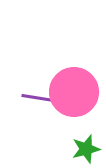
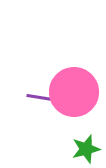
purple line: moved 5 px right
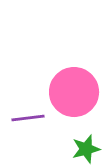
purple line: moved 15 px left, 20 px down; rotated 16 degrees counterclockwise
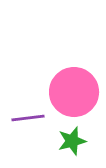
green star: moved 14 px left, 8 px up
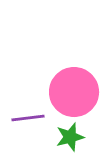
green star: moved 2 px left, 4 px up
